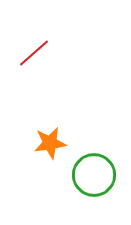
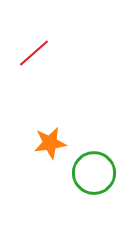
green circle: moved 2 px up
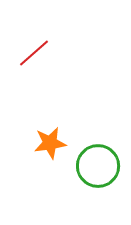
green circle: moved 4 px right, 7 px up
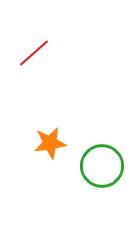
green circle: moved 4 px right
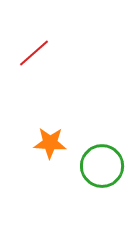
orange star: rotated 12 degrees clockwise
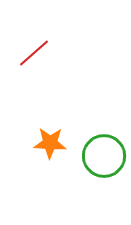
green circle: moved 2 px right, 10 px up
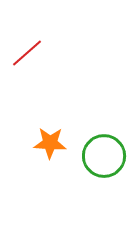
red line: moved 7 px left
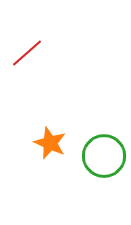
orange star: rotated 20 degrees clockwise
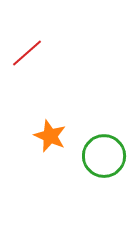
orange star: moved 7 px up
